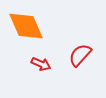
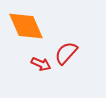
red semicircle: moved 14 px left, 2 px up
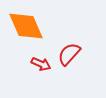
red semicircle: moved 3 px right, 1 px down
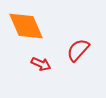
red semicircle: moved 9 px right, 4 px up
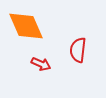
red semicircle: rotated 35 degrees counterclockwise
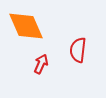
red arrow: rotated 90 degrees counterclockwise
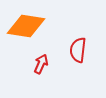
orange diamond: rotated 57 degrees counterclockwise
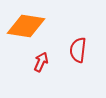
red arrow: moved 2 px up
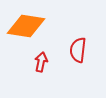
red arrow: rotated 12 degrees counterclockwise
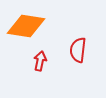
red arrow: moved 1 px left, 1 px up
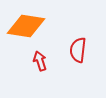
red arrow: rotated 30 degrees counterclockwise
